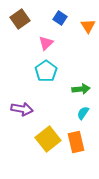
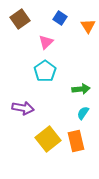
pink triangle: moved 1 px up
cyan pentagon: moved 1 px left
purple arrow: moved 1 px right, 1 px up
orange rectangle: moved 1 px up
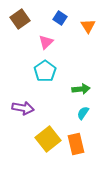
orange rectangle: moved 3 px down
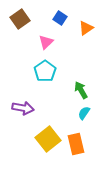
orange triangle: moved 2 px left, 2 px down; rotated 28 degrees clockwise
green arrow: moved 1 px down; rotated 114 degrees counterclockwise
cyan semicircle: moved 1 px right
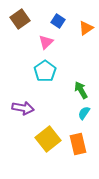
blue square: moved 2 px left, 3 px down
orange rectangle: moved 2 px right
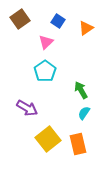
purple arrow: moved 4 px right; rotated 20 degrees clockwise
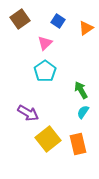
pink triangle: moved 1 px left, 1 px down
purple arrow: moved 1 px right, 5 px down
cyan semicircle: moved 1 px left, 1 px up
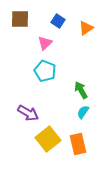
brown square: rotated 36 degrees clockwise
cyan pentagon: rotated 15 degrees counterclockwise
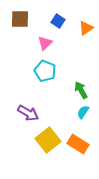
yellow square: moved 1 px down
orange rectangle: rotated 45 degrees counterclockwise
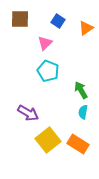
cyan pentagon: moved 3 px right
cyan semicircle: rotated 24 degrees counterclockwise
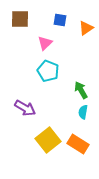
blue square: moved 2 px right, 1 px up; rotated 24 degrees counterclockwise
purple arrow: moved 3 px left, 5 px up
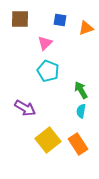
orange triangle: rotated 14 degrees clockwise
cyan semicircle: moved 2 px left, 1 px up
orange rectangle: rotated 25 degrees clockwise
